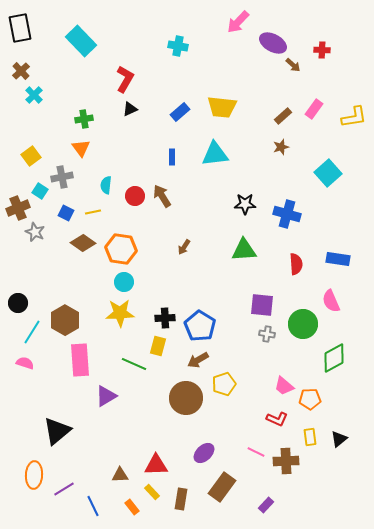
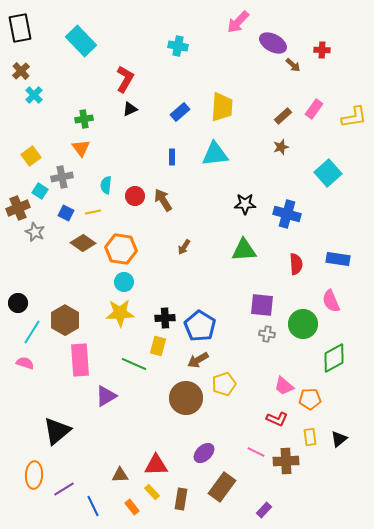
yellow trapezoid at (222, 107): rotated 92 degrees counterclockwise
brown arrow at (162, 196): moved 1 px right, 4 px down
purple rectangle at (266, 505): moved 2 px left, 5 px down
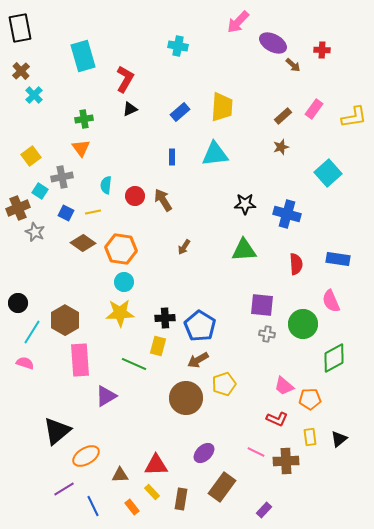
cyan rectangle at (81, 41): moved 2 px right, 15 px down; rotated 28 degrees clockwise
orange ellipse at (34, 475): moved 52 px right, 19 px up; rotated 56 degrees clockwise
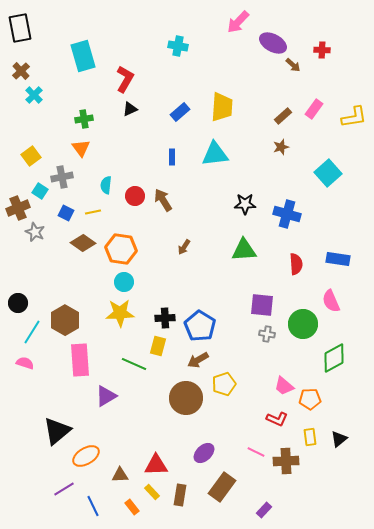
brown rectangle at (181, 499): moved 1 px left, 4 px up
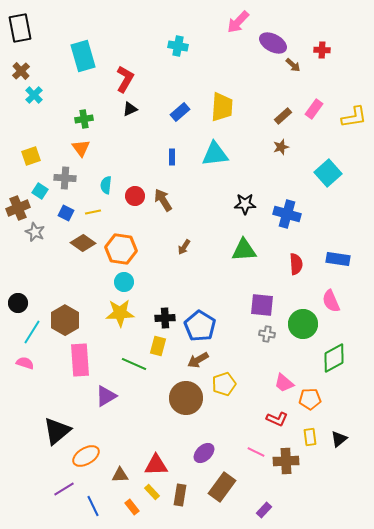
yellow square at (31, 156): rotated 18 degrees clockwise
gray cross at (62, 177): moved 3 px right, 1 px down; rotated 15 degrees clockwise
pink trapezoid at (284, 386): moved 3 px up
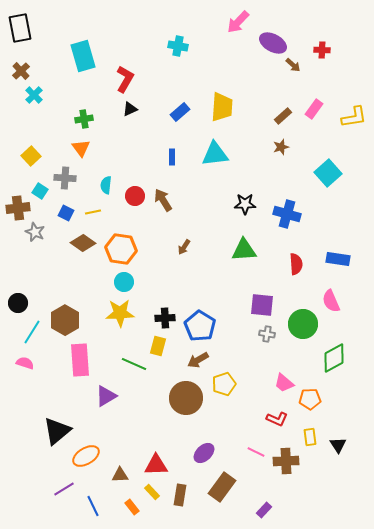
yellow square at (31, 156): rotated 24 degrees counterclockwise
brown cross at (18, 208): rotated 15 degrees clockwise
black triangle at (339, 439): moved 1 px left, 6 px down; rotated 24 degrees counterclockwise
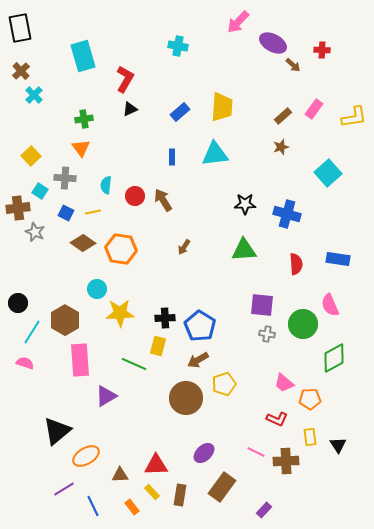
cyan circle at (124, 282): moved 27 px left, 7 px down
pink semicircle at (331, 301): moved 1 px left, 4 px down
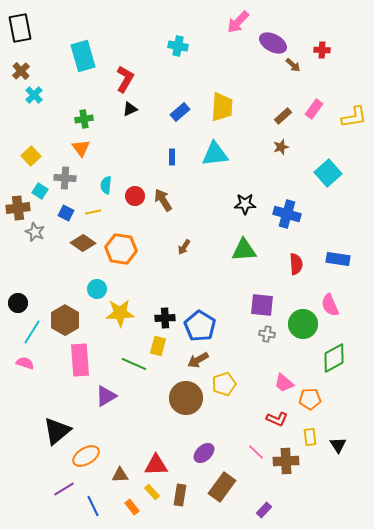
pink line at (256, 452): rotated 18 degrees clockwise
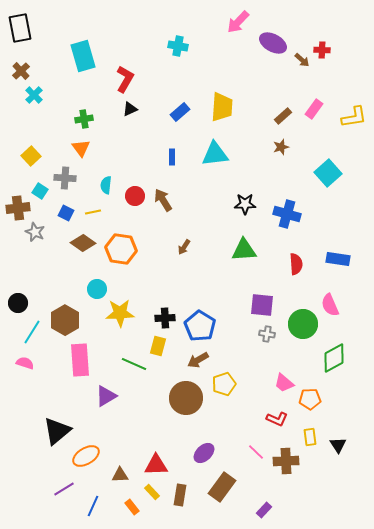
brown arrow at (293, 65): moved 9 px right, 5 px up
blue line at (93, 506): rotated 50 degrees clockwise
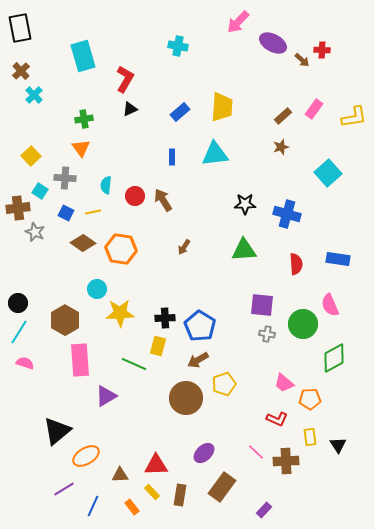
cyan line at (32, 332): moved 13 px left
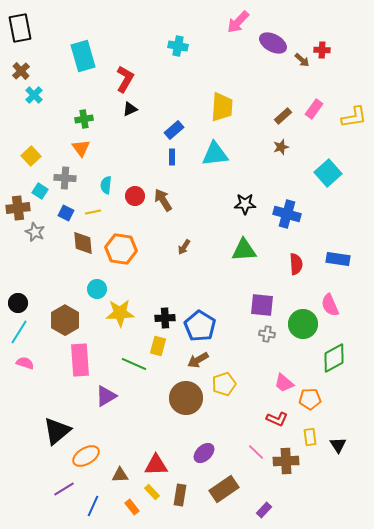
blue rectangle at (180, 112): moved 6 px left, 18 px down
brown diamond at (83, 243): rotated 50 degrees clockwise
brown rectangle at (222, 487): moved 2 px right, 2 px down; rotated 20 degrees clockwise
